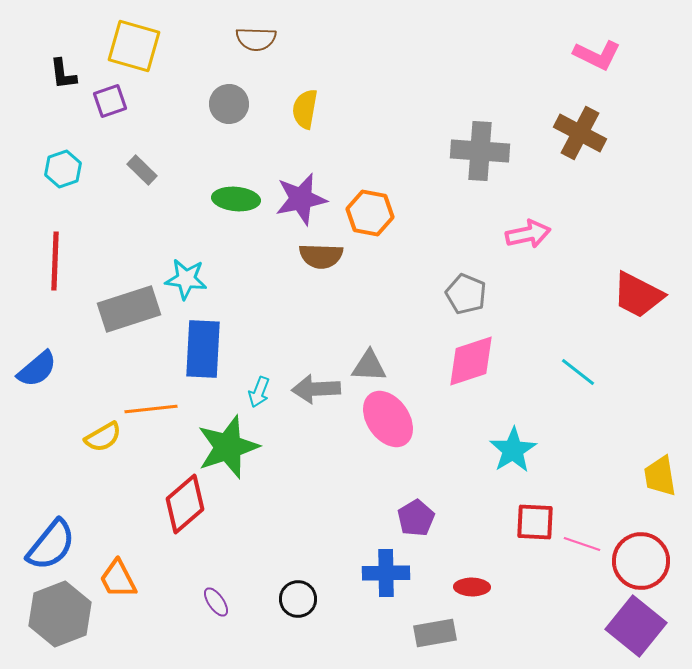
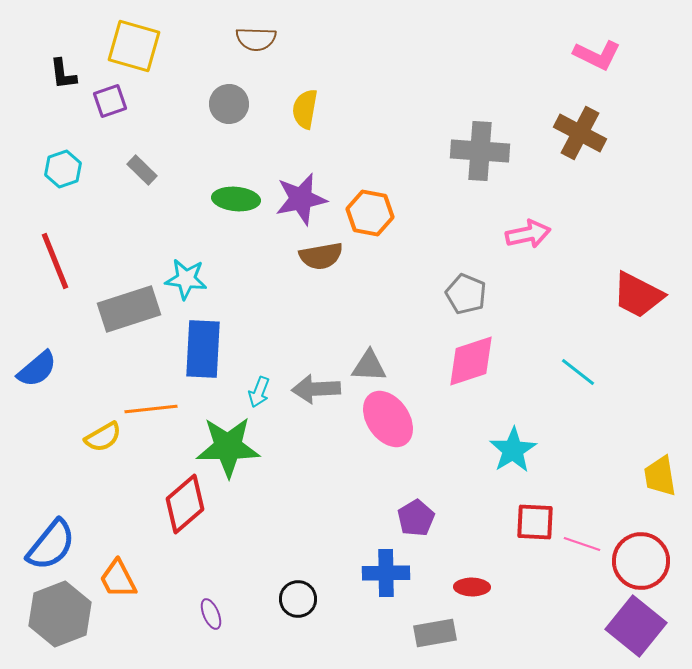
brown semicircle at (321, 256): rotated 12 degrees counterclockwise
red line at (55, 261): rotated 24 degrees counterclockwise
green star at (228, 447): rotated 18 degrees clockwise
purple ellipse at (216, 602): moved 5 px left, 12 px down; rotated 12 degrees clockwise
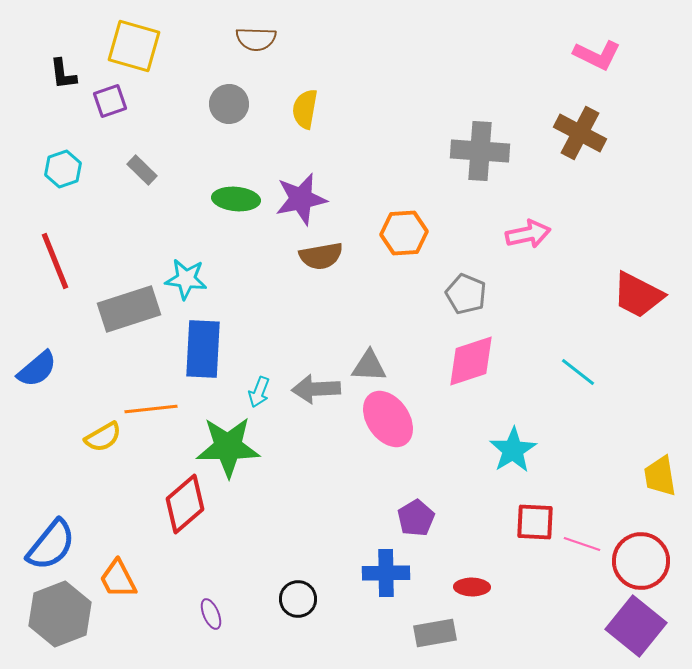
orange hexagon at (370, 213): moved 34 px right, 20 px down; rotated 15 degrees counterclockwise
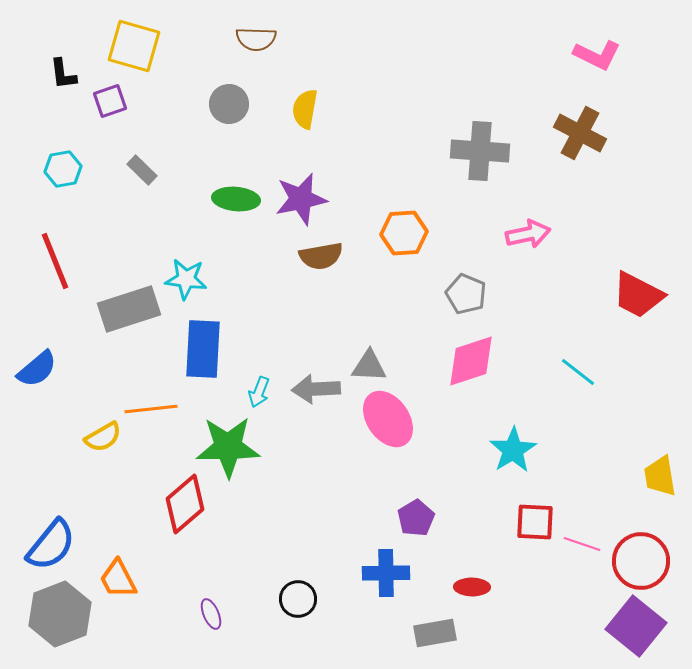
cyan hexagon at (63, 169): rotated 9 degrees clockwise
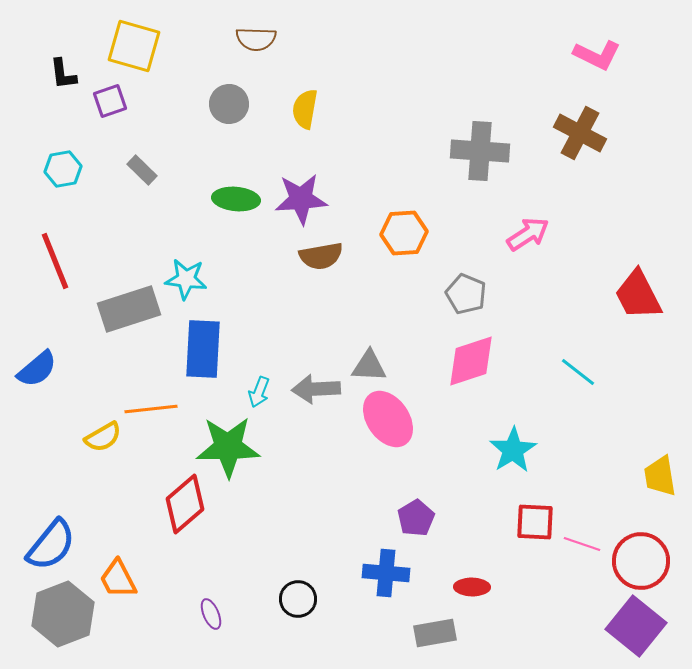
purple star at (301, 199): rotated 8 degrees clockwise
pink arrow at (528, 234): rotated 21 degrees counterclockwise
red trapezoid at (638, 295): rotated 36 degrees clockwise
blue cross at (386, 573): rotated 6 degrees clockwise
gray hexagon at (60, 614): moved 3 px right
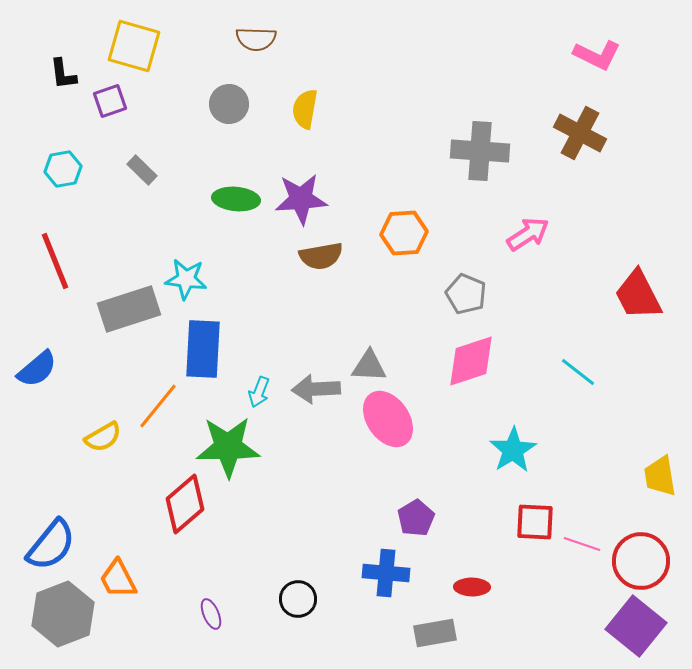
orange line at (151, 409): moved 7 px right, 3 px up; rotated 45 degrees counterclockwise
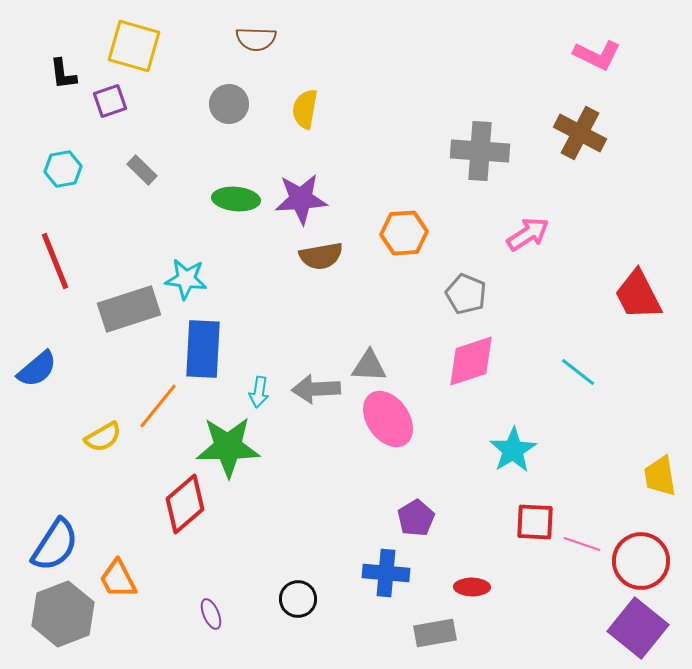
cyan arrow at (259, 392): rotated 12 degrees counterclockwise
blue semicircle at (51, 545): moved 4 px right; rotated 6 degrees counterclockwise
purple square at (636, 626): moved 2 px right, 2 px down
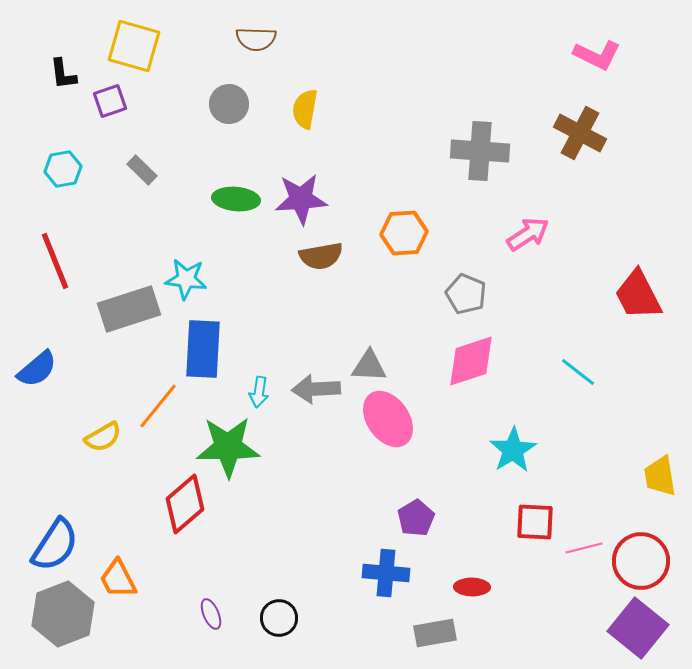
pink line at (582, 544): moved 2 px right, 4 px down; rotated 33 degrees counterclockwise
black circle at (298, 599): moved 19 px left, 19 px down
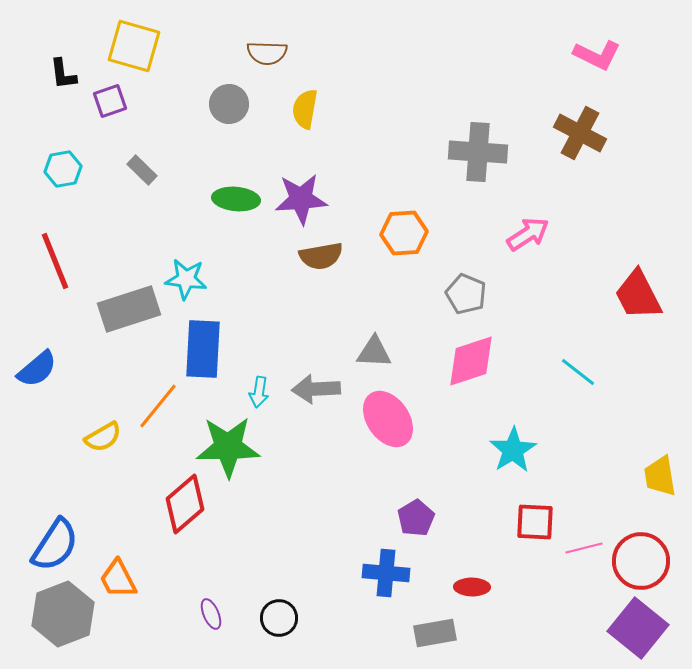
brown semicircle at (256, 39): moved 11 px right, 14 px down
gray cross at (480, 151): moved 2 px left, 1 px down
gray triangle at (369, 366): moved 5 px right, 14 px up
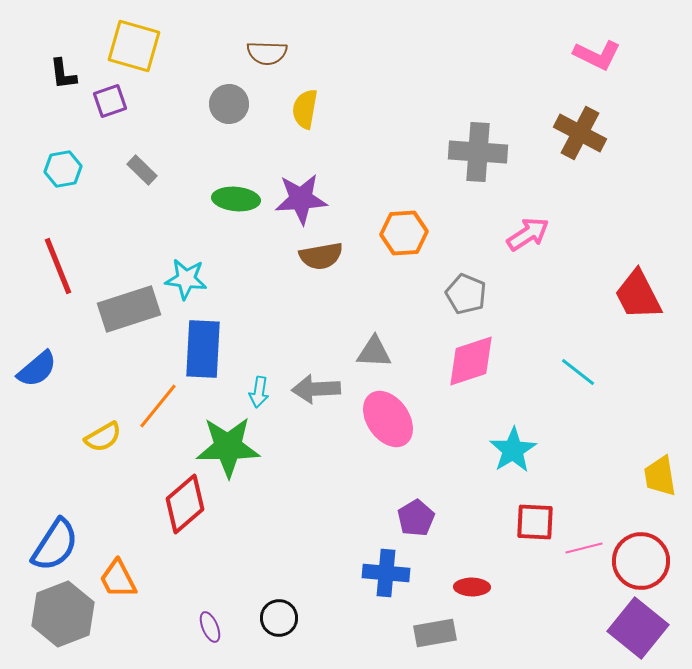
red line at (55, 261): moved 3 px right, 5 px down
purple ellipse at (211, 614): moved 1 px left, 13 px down
